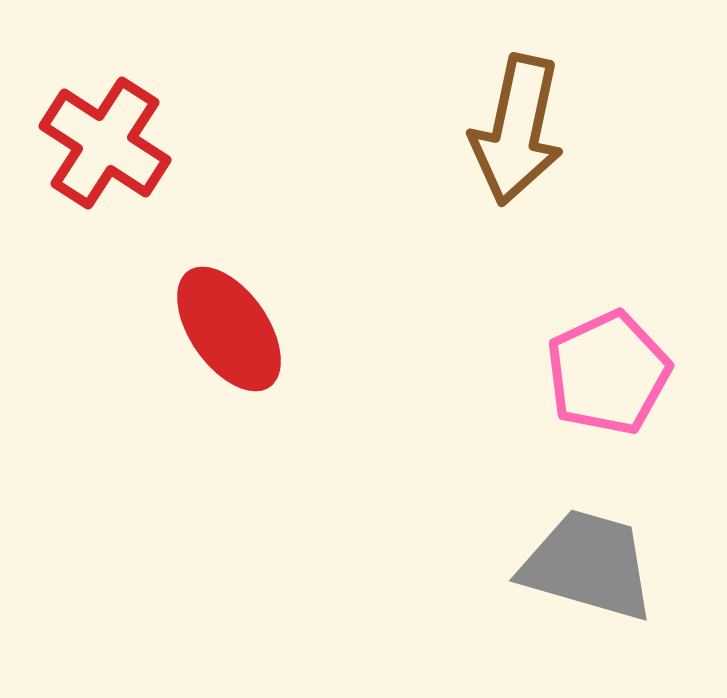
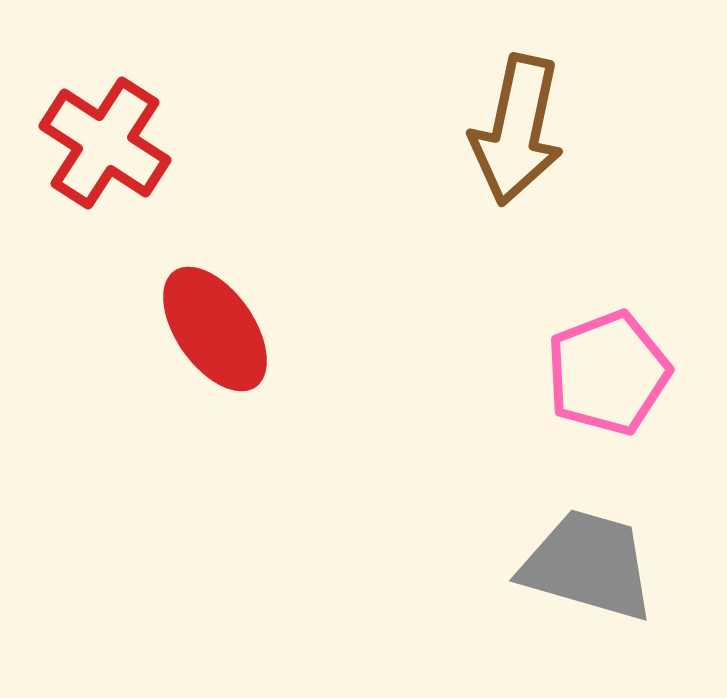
red ellipse: moved 14 px left
pink pentagon: rotated 4 degrees clockwise
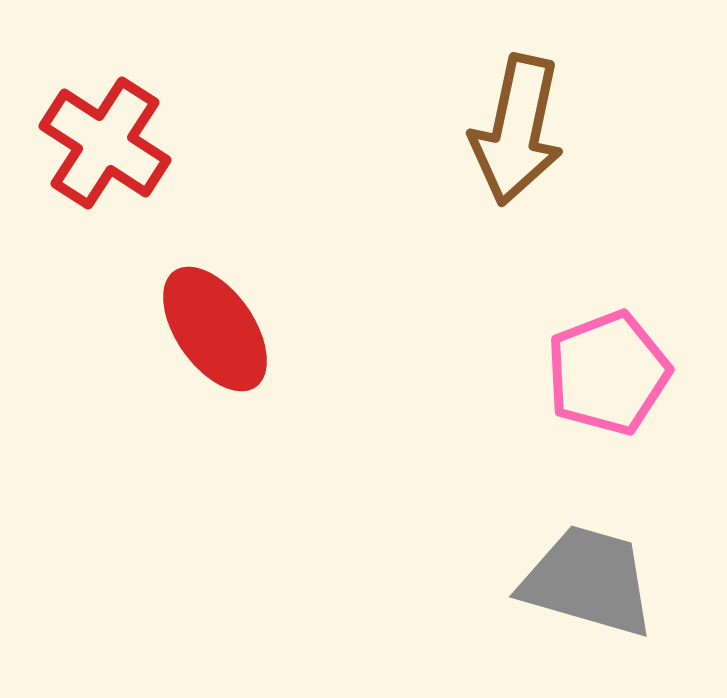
gray trapezoid: moved 16 px down
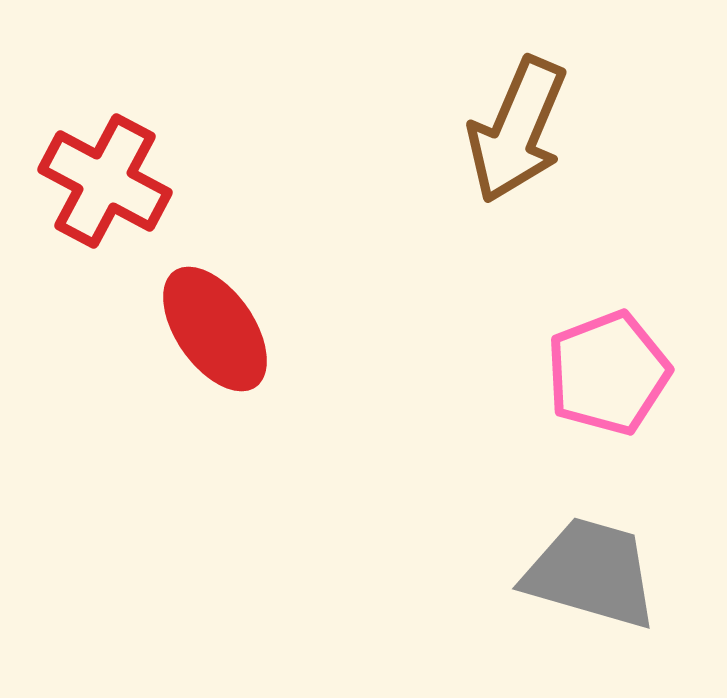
brown arrow: rotated 11 degrees clockwise
red cross: moved 38 px down; rotated 5 degrees counterclockwise
gray trapezoid: moved 3 px right, 8 px up
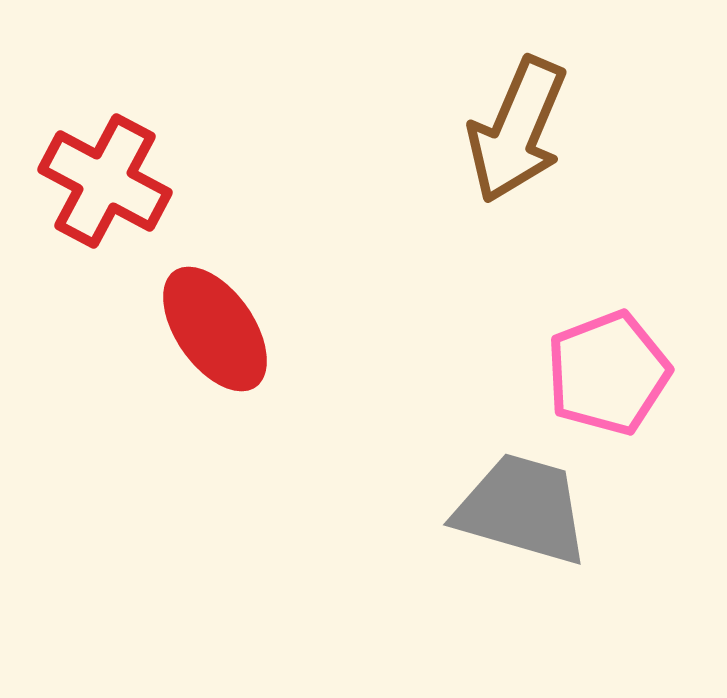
gray trapezoid: moved 69 px left, 64 px up
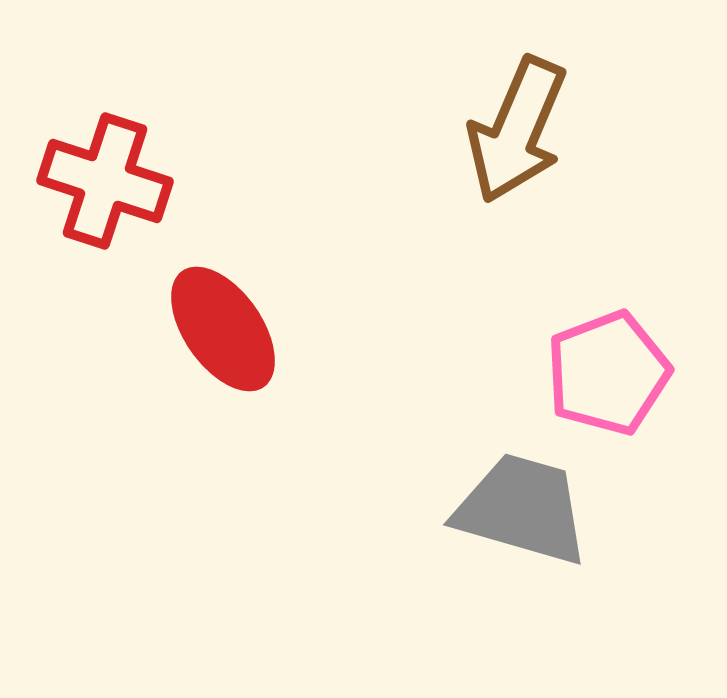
red cross: rotated 10 degrees counterclockwise
red ellipse: moved 8 px right
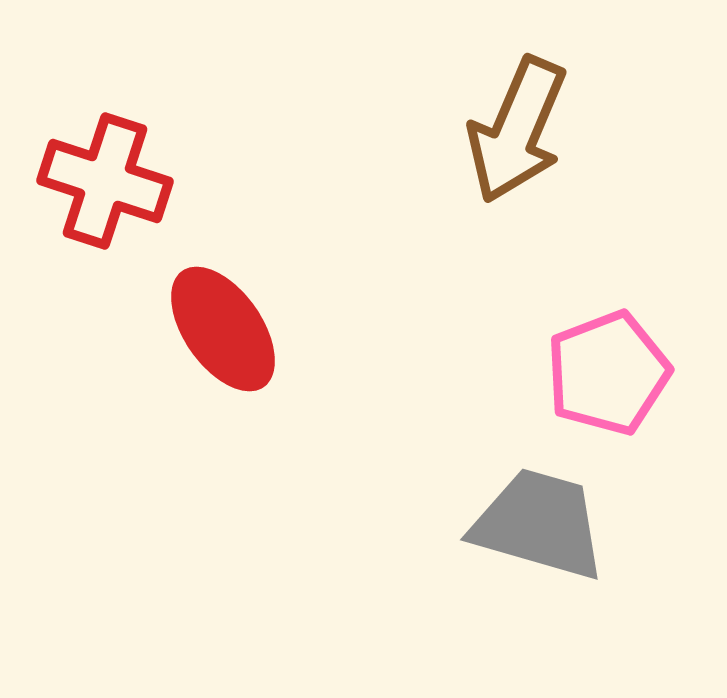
gray trapezoid: moved 17 px right, 15 px down
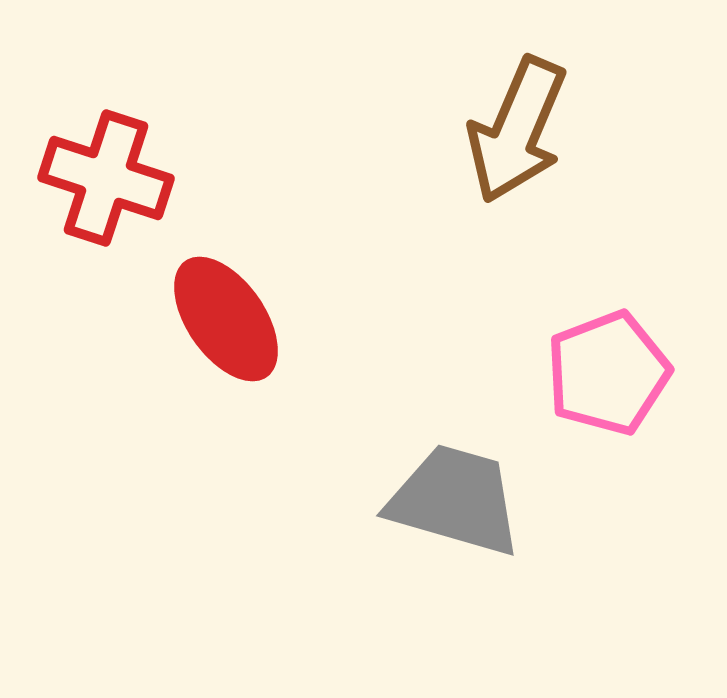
red cross: moved 1 px right, 3 px up
red ellipse: moved 3 px right, 10 px up
gray trapezoid: moved 84 px left, 24 px up
